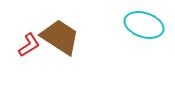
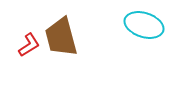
brown trapezoid: moved 1 px right; rotated 138 degrees counterclockwise
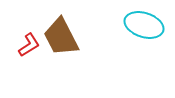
brown trapezoid: rotated 12 degrees counterclockwise
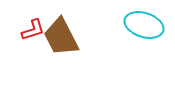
red L-shape: moved 4 px right, 15 px up; rotated 15 degrees clockwise
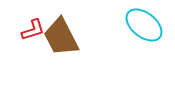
cyan ellipse: rotated 21 degrees clockwise
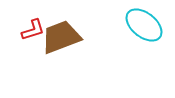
brown trapezoid: rotated 96 degrees clockwise
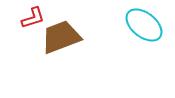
red L-shape: moved 12 px up
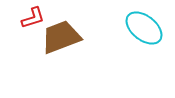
cyan ellipse: moved 3 px down
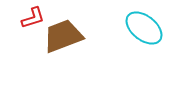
brown trapezoid: moved 2 px right, 1 px up
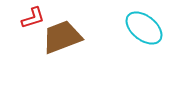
brown trapezoid: moved 1 px left, 1 px down
